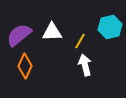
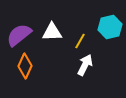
white arrow: rotated 40 degrees clockwise
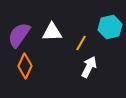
purple semicircle: rotated 16 degrees counterclockwise
yellow line: moved 1 px right, 2 px down
white arrow: moved 4 px right, 2 px down
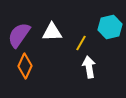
white arrow: rotated 35 degrees counterclockwise
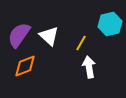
cyan hexagon: moved 3 px up
white triangle: moved 3 px left, 4 px down; rotated 45 degrees clockwise
orange diamond: rotated 45 degrees clockwise
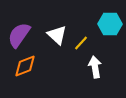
cyan hexagon: rotated 15 degrees clockwise
white triangle: moved 8 px right, 1 px up
yellow line: rotated 14 degrees clockwise
white arrow: moved 6 px right
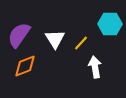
white triangle: moved 2 px left, 4 px down; rotated 15 degrees clockwise
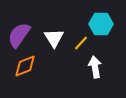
cyan hexagon: moved 9 px left
white triangle: moved 1 px left, 1 px up
